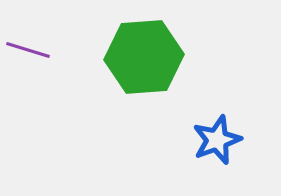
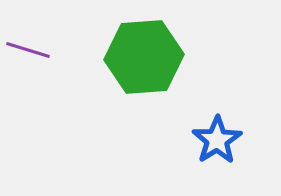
blue star: rotated 12 degrees counterclockwise
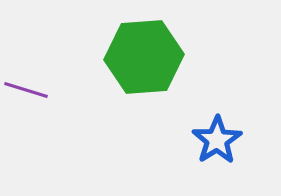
purple line: moved 2 px left, 40 px down
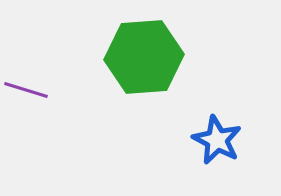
blue star: rotated 12 degrees counterclockwise
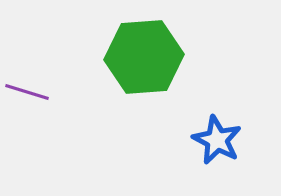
purple line: moved 1 px right, 2 px down
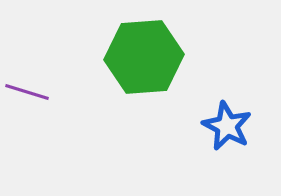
blue star: moved 10 px right, 14 px up
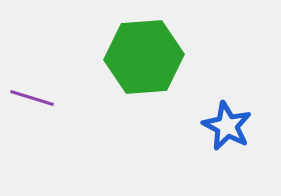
purple line: moved 5 px right, 6 px down
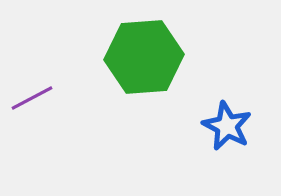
purple line: rotated 45 degrees counterclockwise
